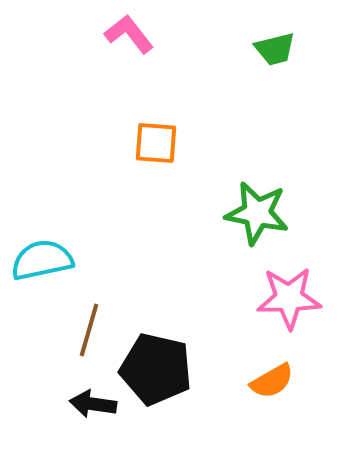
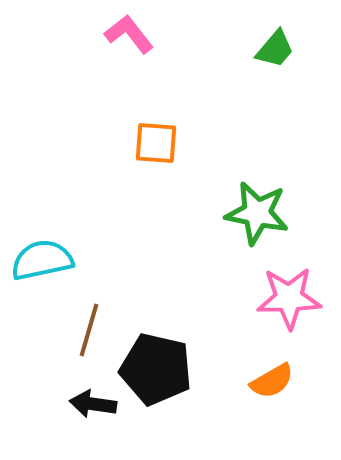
green trapezoid: rotated 36 degrees counterclockwise
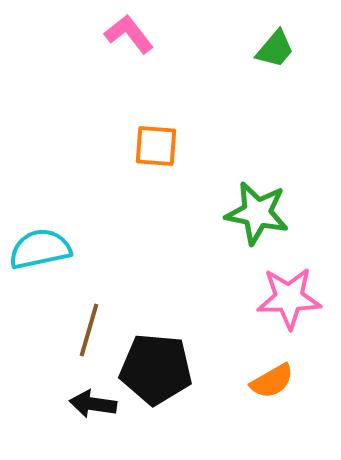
orange square: moved 3 px down
cyan semicircle: moved 2 px left, 11 px up
black pentagon: rotated 8 degrees counterclockwise
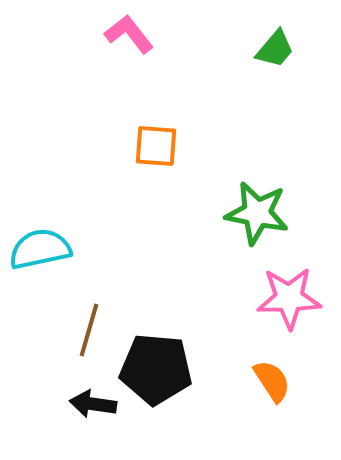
orange semicircle: rotated 93 degrees counterclockwise
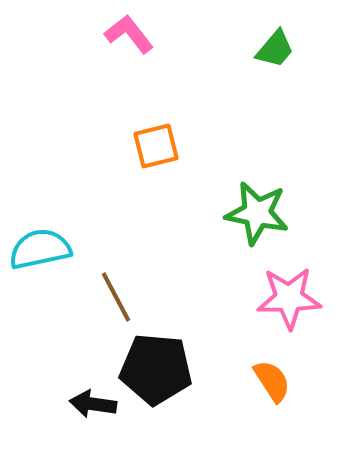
orange square: rotated 18 degrees counterclockwise
brown line: moved 27 px right, 33 px up; rotated 44 degrees counterclockwise
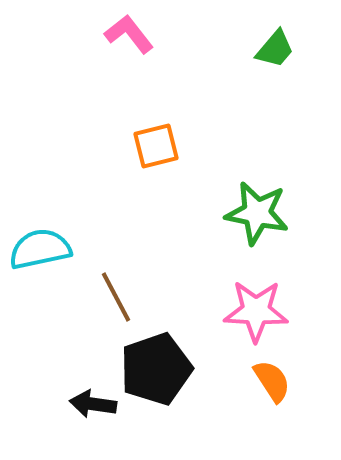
pink star: moved 33 px left, 13 px down; rotated 4 degrees clockwise
black pentagon: rotated 24 degrees counterclockwise
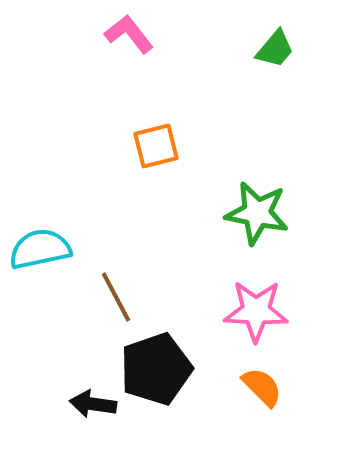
orange semicircle: moved 10 px left, 6 px down; rotated 12 degrees counterclockwise
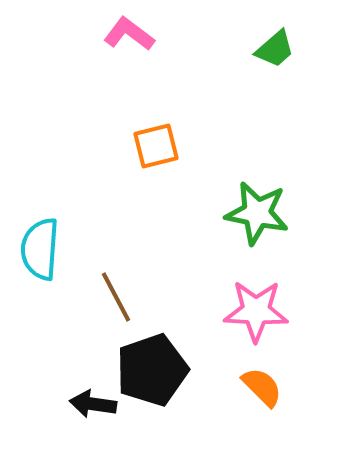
pink L-shape: rotated 15 degrees counterclockwise
green trapezoid: rotated 9 degrees clockwise
cyan semicircle: rotated 74 degrees counterclockwise
black pentagon: moved 4 px left, 1 px down
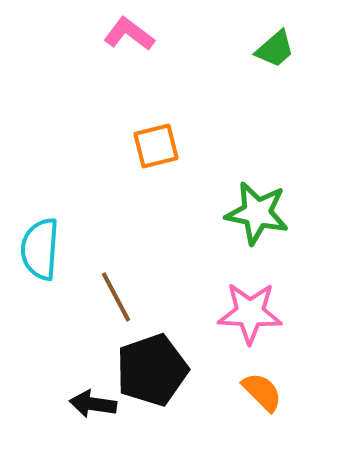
pink star: moved 6 px left, 2 px down
orange semicircle: moved 5 px down
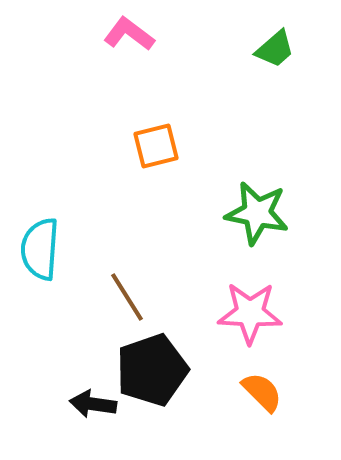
brown line: moved 11 px right; rotated 4 degrees counterclockwise
